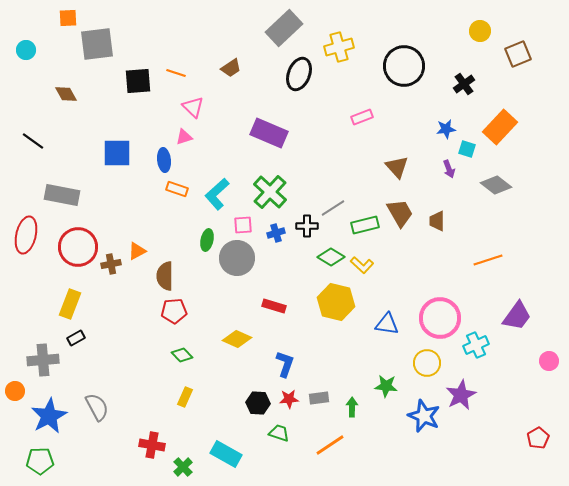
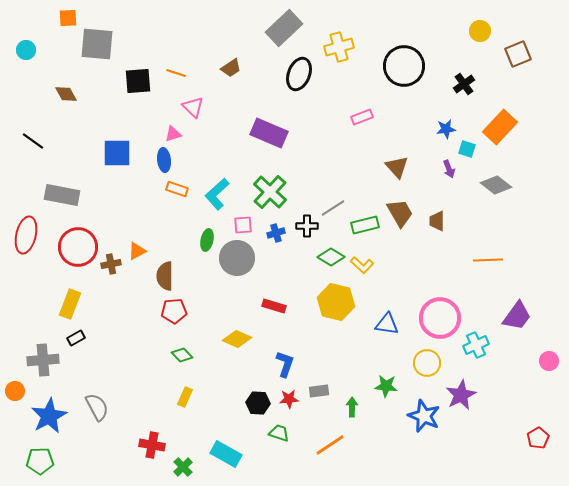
gray square at (97, 44): rotated 12 degrees clockwise
pink triangle at (184, 137): moved 11 px left, 3 px up
orange line at (488, 260): rotated 16 degrees clockwise
gray rectangle at (319, 398): moved 7 px up
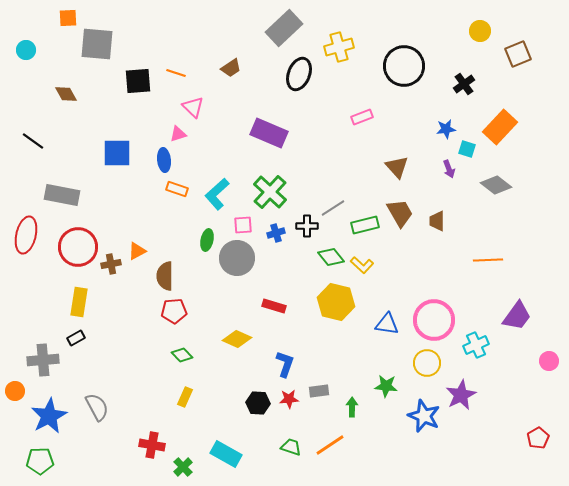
pink triangle at (173, 134): moved 5 px right
green diamond at (331, 257): rotated 20 degrees clockwise
yellow rectangle at (70, 304): moved 9 px right, 2 px up; rotated 12 degrees counterclockwise
pink circle at (440, 318): moved 6 px left, 2 px down
green trapezoid at (279, 433): moved 12 px right, 14 px down
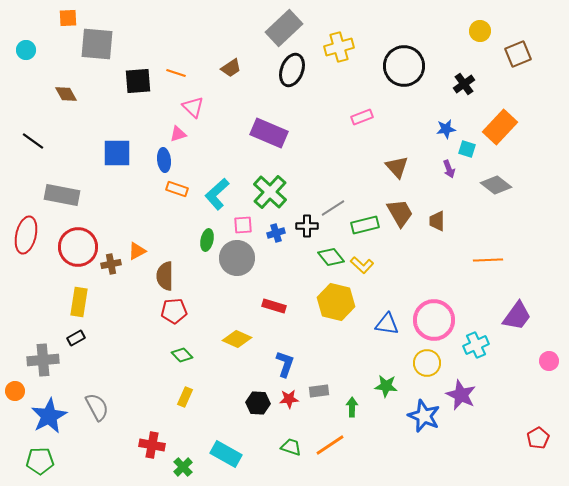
black ellipse at (299, 74): moved 7 px left, 4 px up
purple star at (461, 395): rotated 20 degrees counterclockwise
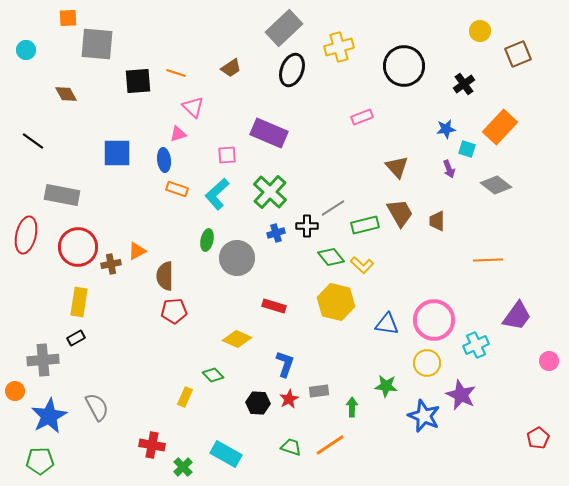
pink square at (243, 225): moved 16 px left, 70 px up
green diamond at (182, 355): moved 31 px right, 20 px down
red star at (289, 399): rotated 24 degrees counterclockwise
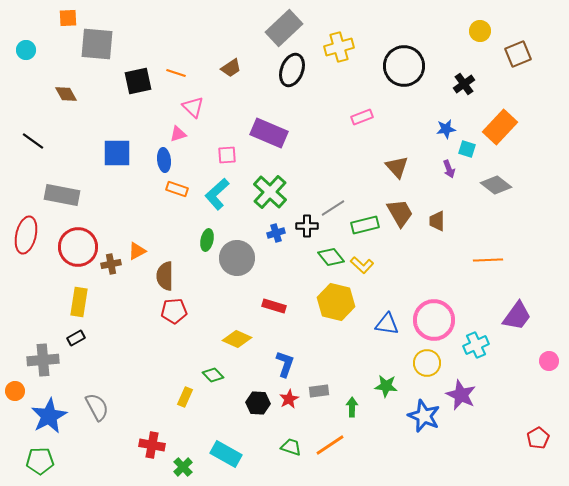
black square at (138, 81): rotated 8 degrees counterclockwise
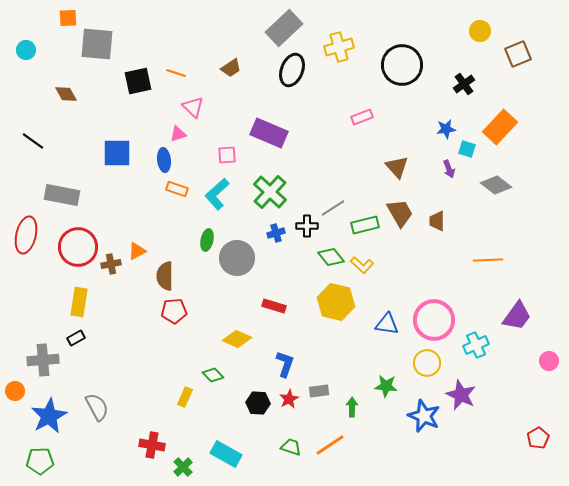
black circle at (404, 66): moved 2 px left, 1 px up
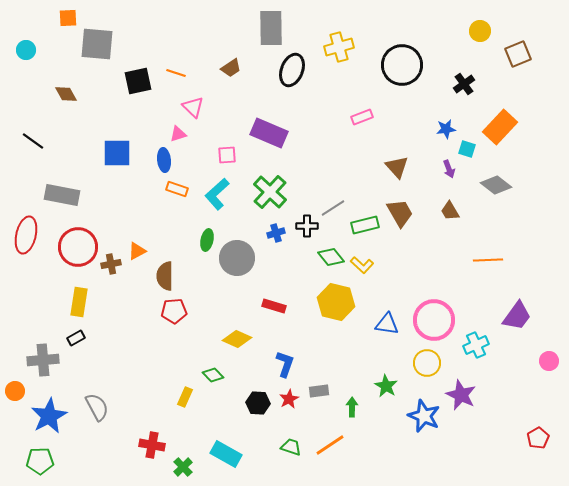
gray rectangle at (284, 28): moved 13 px left; rotated 48 degrees counterclockwise
brown trapezoid at (437, 221): moved 13 px right, 10 px up; rotated 30 degrees counterclockwise
green star at (386, 386): rotated 25 degrees clockwise
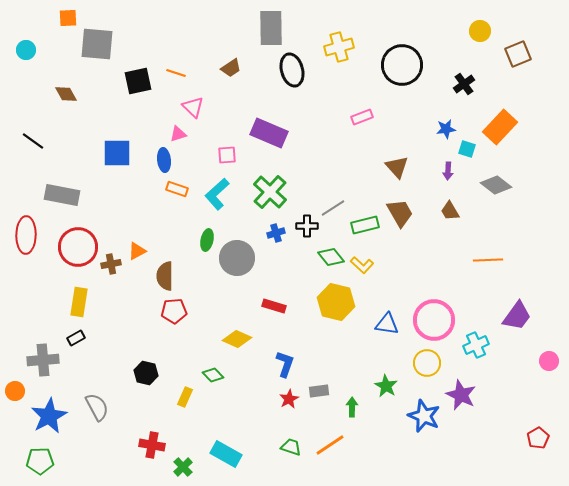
black ellipse at (292, 70): rotated 36 degrees counterclockwise
purple arrow at (449, 169): moved 1 px left, 2 px down; rotated 24 degrees clockwise
red ellipse at (26, 235): rotated 12 degrees counterclockwise
black hexagon at (258, 403): moved 112 px left, 30 px up; rotated 10 degrees clockwise
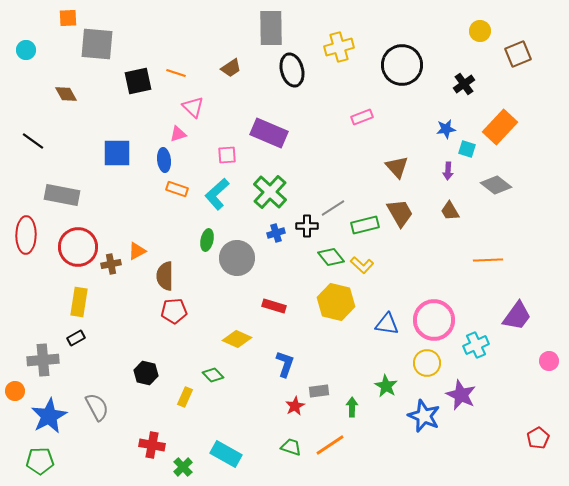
red star at (289, 399): moved 6 px right, 7 px down
